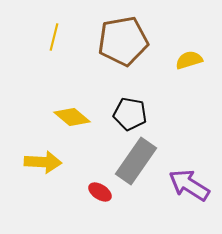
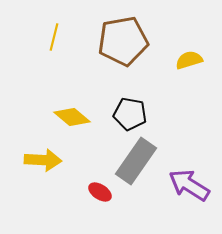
yellow arrow: moved 2 px up
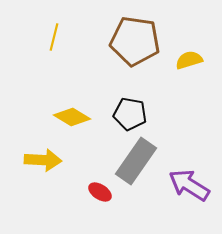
brown pentagon: moved 12 px right; rotated 18 degrees clockwise
yellow diamond: rotated 9 degrees counterclockwise
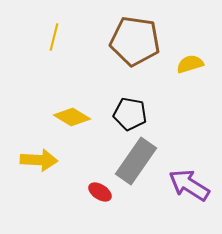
yellow semicircle: moved 1 px right, 4 px down
yellow arrow: moved 4 px left
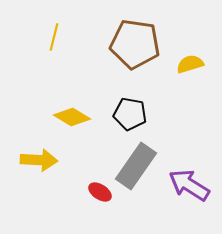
brown pentagon: moved 3 px down
gray rectangle: moved 5 px down
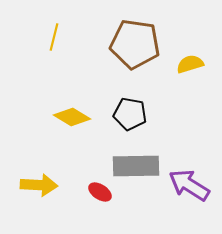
yellow arrow: moved 25 px down
gray rectangle: rotated 54 degrees clockwise
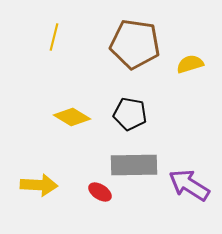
gray rectangle: moved 2 px left, 1 px up
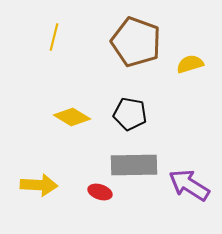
brown pentagon: moved 1 px right, 2 px up; rotated 12 degrees clockwise
red ellipse: rotated 15 degrees counterclockwise
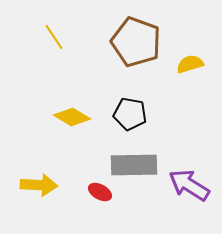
yellow line: rotated 48 degrees counterclockwise
red ellipse: rotated 10 degrees clockwise
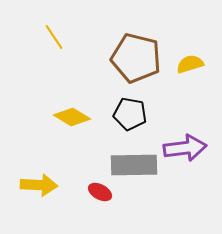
brown pentagon: moved 16 px down; rotated 6 degrees counterclockwise
purple arrow: moved 4 px left, 37 px up; rotated 141 degrees clockwise
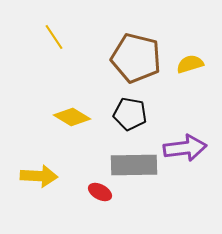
yellow arrow: moved 9 px up
